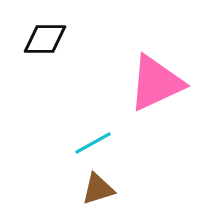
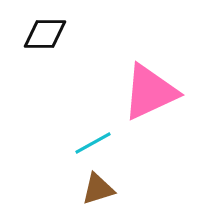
black diamond: moved 5 px up
pink triangle: moved 6 px left, 9 px down
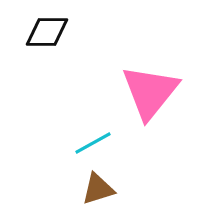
black diamond: moved 2 px right, 2 px up
pink triangle: rotated 26 degrees counterclockwise
